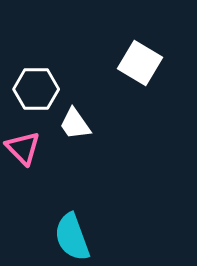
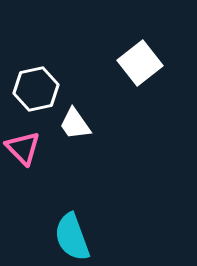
white square: rotated 21 degrees clockwise
white hexagon: rotated 12 degrees counterclockwise
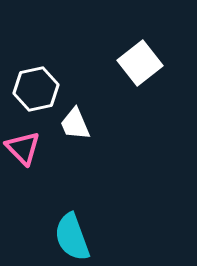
white trapezoid: rotated 12 degrees clockwise
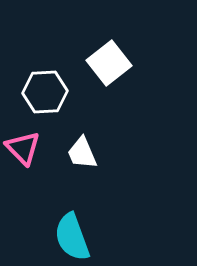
white square: moved 31 px left
white hexagon: moved 9 px right, 3 px down; rotated 9 degrees clockwise
white trapezoid: moved 7 px right, 29 px down
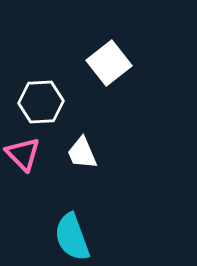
white hexagon: moved 4 px left, 10 px down
pink triangle: moved 6 px down
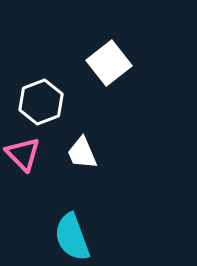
white hexagon: rotated 18 degrees counterclockwise
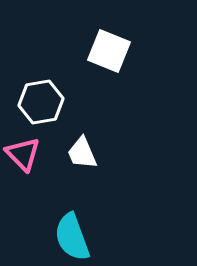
white square: moved 12 px up; rotated 30 degrees counterclockwise
white hexagon: rotated 12 degrees clockwise
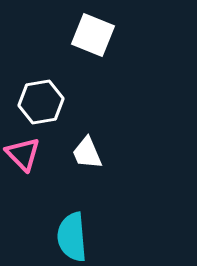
white square: moved 16 px left, 16 px up
white trapezoid: moved 5 px right
cyan semicircle: rotated 15 degrees clockwise
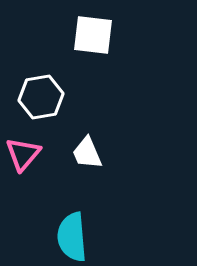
white square: rotated 15 degrees counterclockwise
white hexagon: moved 5 px up
pink triangle: rotated 24 degrees clockwise
